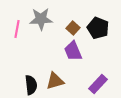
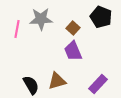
black pentagon: moved 3 px right, 11 px up
brown triangle: moved 2 px right
black semicircle: rotated 24 degrees counterclockwise
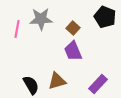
black pentagon: moved 4 px right
